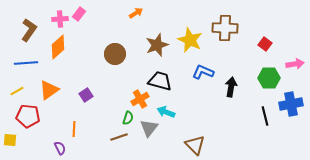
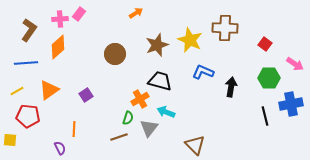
pink arrow: rotated 42 degrees clockwise
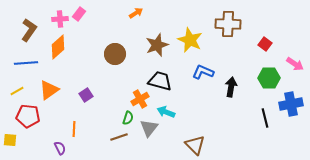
brown cross: moved 3 px right, 4 px up
black line: moved 2 px down
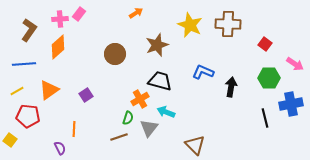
yellow star: moved 15 px up
blue line: moved 2 px left, 1 px down
yellow square: rotated 32 degrees clockwise
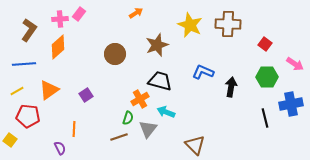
green hexagon: moved 2 px left, 1 px up
gray triangle: moved 1 px left, 1 px down
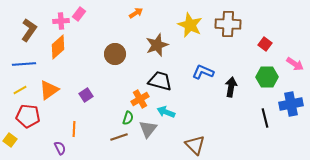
pink cross: moved 1 px right, 2 px down
yellow line: moved 3 px right, 1 px up
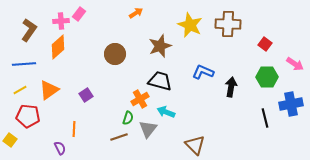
brown star: moved 3 px right, 1 px down
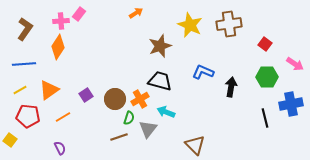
brown cross: moved 1 px right; rotated 10 degrees counterclockwise
brown L-shape: moved 4 px left, 1 px up
orange diamond: rotated 15 degrees counterclockwise
brown circle: moved 45 px down
green semicircle: moved 1 px right
orange line: moved 11 px left, 12 px up; rotated 56 degrees clockwise
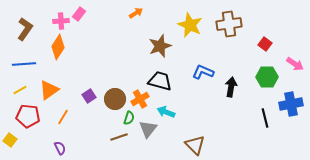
purple square: moved 3 px right, 1 px down
orange line: rotated 28 degrees counterclockwise
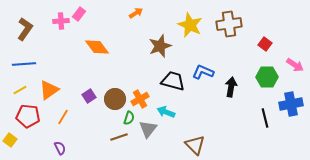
orange diamond: moved 39 px right; rotated 70 degrees counterclockwise
pink arrow: moved 1 px down
black trapezoid: moved 13 px right
